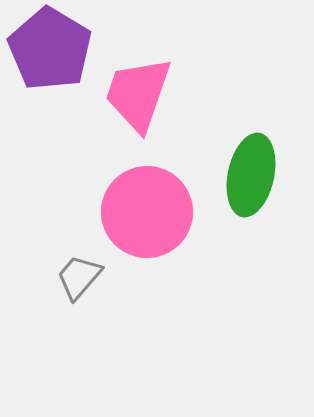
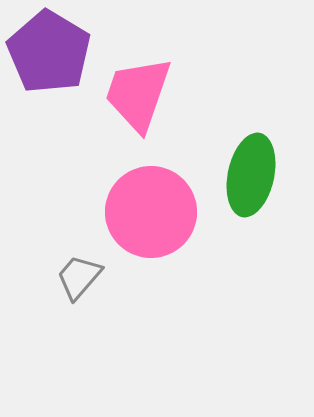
purple pentagon: moved 1 px left, 3 px down
pink circle: moved 4 px right
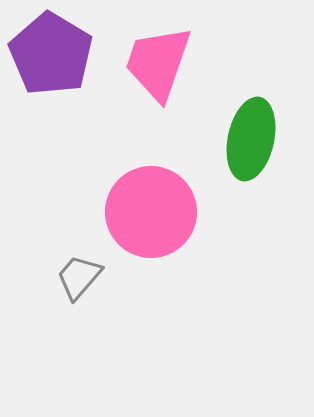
purple pentagon: moved 2 px right, 2 px down
pink trapezoid: moved 20 px right, 31 px up
green ellipse: moved 36 px up
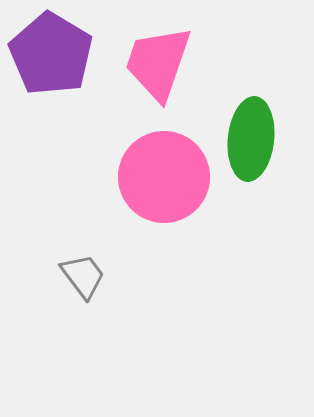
green ellipse: rotated 6 degrees counterclockwise
pink circle: moved 13 px right, 35 px up
gray trapezoid: moved 4 px right, 1 px up; rotated 102 degrees clockwise
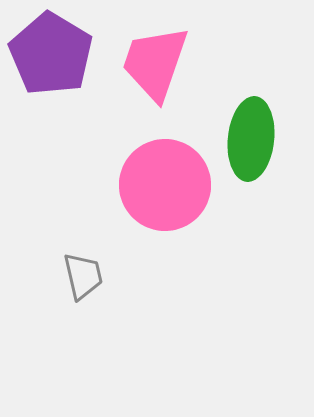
pink trapezoid: moved 3 px left
pink circle: moved 1 px right, 8 px down
gray trapezoid: rotated 24 degrees clockwise
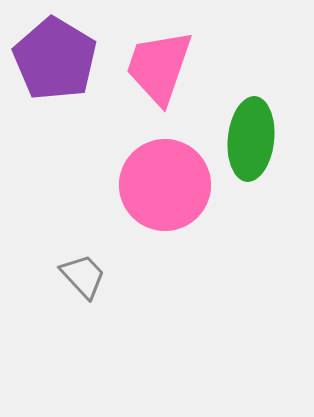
purple pentagon: moved 4 px right, 5 px down
pink trapezoid: moved 4 px right, 4 px down
gray trapezoid: rotated 30 degrees counterclockwise
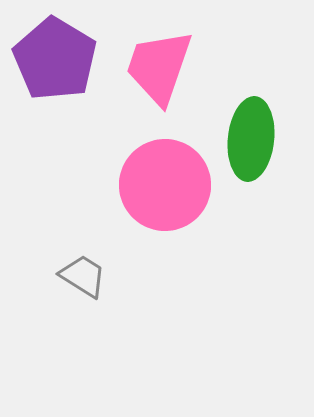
gray trapezoid: rotated 15 degrees counterclockwise
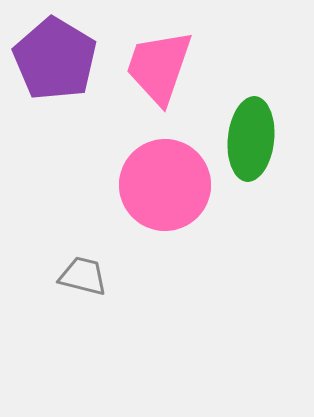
gray trapezoid: rotated 18 degrees counterclockwise
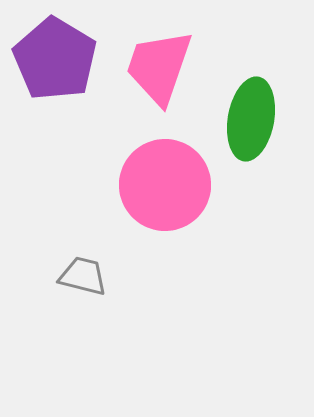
green ellipse: moved 20 px up; rotated 4 degrees clockwise
